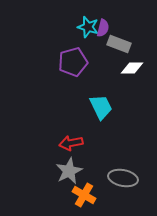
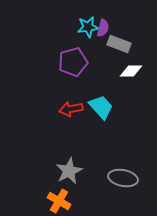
cyan star: rotated 25 degrees counterclockwise
white diamond: moved 1 px left, 3 px down
cyan trapezoid: rotated 16 degrees counterclockwise
red arrow: moved 34 px up
orange cross: moved 25 px left, 6 px down
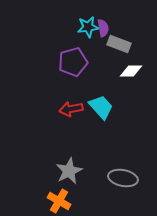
purple semicircle: rotated 24 degrees counterclockwise
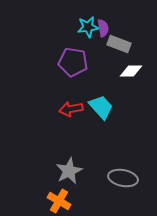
purple pentagon: rotated 24 degrees clockwise
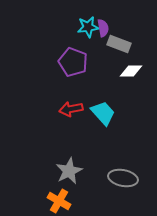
purple pentagon: rotated 12 degrees clockwise
cyan trapezoid: moved 2 px right, 6 px down
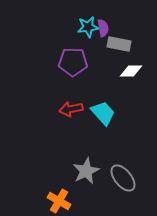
gray rectangle: rotated 10 degrees counterclockwise
purple pentagon: rotated 20 degrees counterclockwise
gray star: moved 17 px right
gray ellipse: rotated 40 degrees clockwise
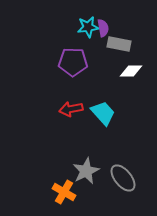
orange cross: moved 5 px right, 9 px up
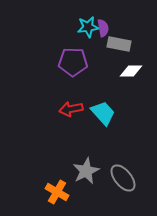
orange cross: moved 7 px left
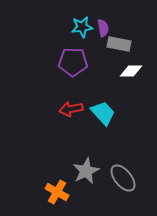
cyan star: moved 6 px left
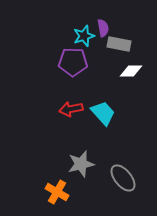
cyan star: moved 2 px right, 9 px down; rotated 10 degrees counterclockwise
gray star: moved 5 px left, 7 px up; rotated 12 degrees clockwise
